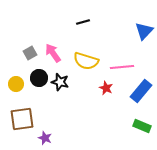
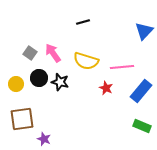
gray square: rotated 24 degrees counterclockwise
purple star: moved 1 px left, 1 px down
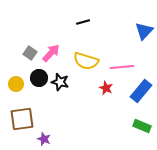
pink arrow: moved 2 px left; rotated 78 degrees clockwise
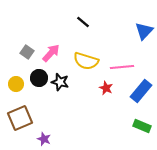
black line: rotated 56 degrees clockwise
gray square: moved 3 px left, 1 px up
brown square: moved 2 px left, 1 px up; rotated 15 degrees counterclockwise
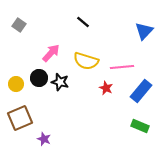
gray square: moved 8 px left, 27 px up
green rectangle: moved 2 px left
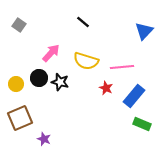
blue rectangle: moved 7 px left, 5 px down
green rectangle: moved 2 px right, 2 px up
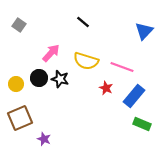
pink line: rotated 25 degrees clockwise
black star: moved 3 px up
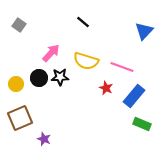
black star: moved 2 px up; rotated 18 degrees counterclockwise
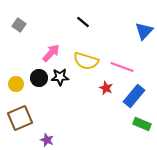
purple star: moved 3 px right, 1 px down
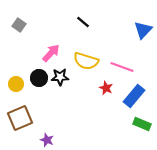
blue triangle: moved 1 px left, 1 px up
